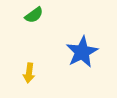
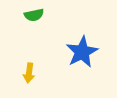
green semicircle: rotated 24 degrees clockwise
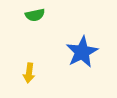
green semicircle: moved 1 px right
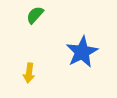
green semicircle: rotated 144 degrees clockwise
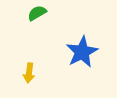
green semicircle: moved 2 px right, 2 px up; rotated 18 degrees clockwise
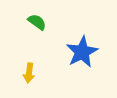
green semicircle: moved 9 px down; rotated 66 degrees clockwise
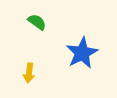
blue star: moved 1 px down
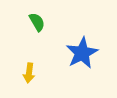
green semicircle: rotated 24 degrees clockwise
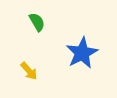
yellow arrow: moved 2 px up; rotated 48 degrees counterclockwise
